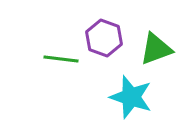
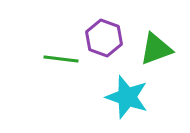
cyan star: moved 4 px left
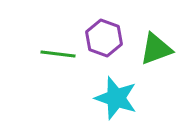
green line: moved 3 px left, 5 px up
cyan star: moved 11 px left, 1 px down
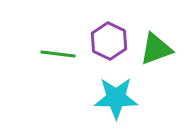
purple hexagon: moved 5 px right, 3 px down; rotated 6 degrees clockwise
cyan star: rotated 18 degrees counterclockwise
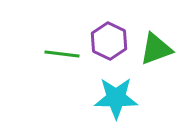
green line: moved 4 px right
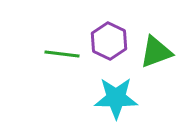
green triangle: moved 3 px down
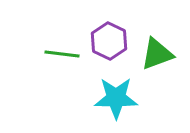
green triangle: moved 1 px right, 2 px down
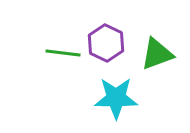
purple hexagon: moved 3 px left, 2 px down
green line: moved 1 px right, 1 px up
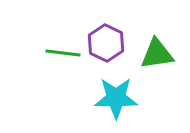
green triangle: rotated 12 degrees clockwise
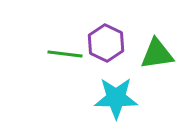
green line: moved 2 px right, 1 px down
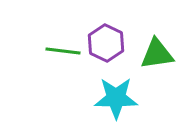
green line: moved 2 px left, 3 px up
